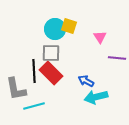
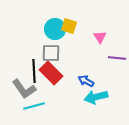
gray L-shape: moved 8 px right; rotated 25 degrees counterclockwise
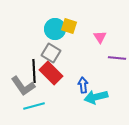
gray square: rotated 30 degrees clockwise
blue arrow: moved 3 px left, 4 px down; rotated 56 degrees clockwise
gray L-shape: moved 1 px left, 3 px up
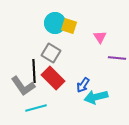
cyan circle: moved 6 px up
red rectangle: moved 2 px right, 5 px down
blue arrow: rotated 140 degrees counterclockwise
cyan line: moved 2 px right, 2 px down
